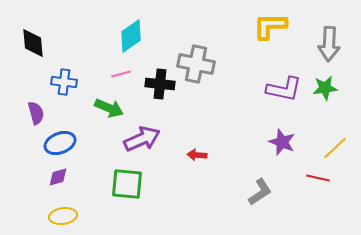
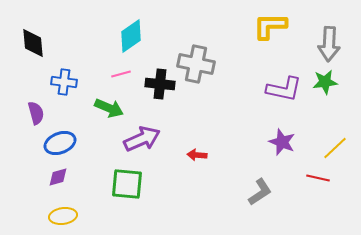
green star: moved 6 px up
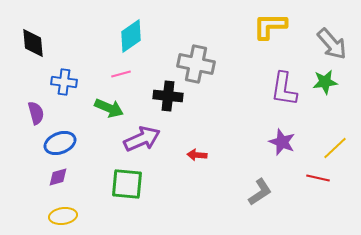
gray arrow: moved 3 px right; rotated 44 degrees counterclockwise
black cross: moved 8 px right, 12 px down
purple L-shape: rotated 87 degrees clockwise
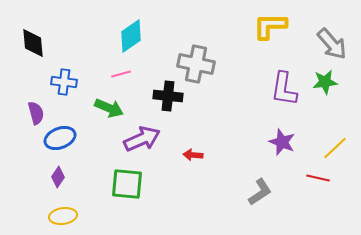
blue ellipse: moved 5 px up
red arrow: moved 4 px left
purple diamond: rotated 40 degrees counterclockwise
